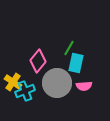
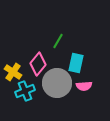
green line: moved 11 px left, 7 px up
pink diamond: moved 3 px down
yellow cross: moved 10 px up
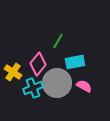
cyan rectangle: moved 1 px left, 1 px up; rotated 66 degrees clockwise
pink semicircle: rotated 147 degrees counterclockwise
cyan cross: moved 8 px right, 3 px up
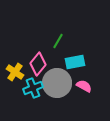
yellow cross: moved 2 px right
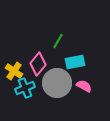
yellow cross: moved 1 px left, 1 px up
cyan cross: moved 8 px left
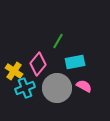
gray circle: moved 5 px down
